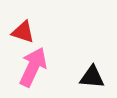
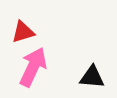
red triangle: rotated 35 degrees counterclockwise
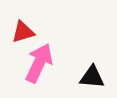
pink arrow: moved 6 px right, 4 px up
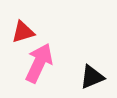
black triangle: rotated 28 degrees counterclockwise
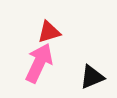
red triangle: moved 26 px right
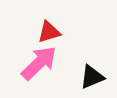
pink arrow: rotated 21 degrees clockwise
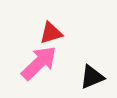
red triangle: moved 2 px right, 1 px down
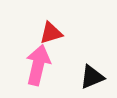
pink arrow: moved 1 px left, 2 px down; rotated 33 degrees counterclockwise
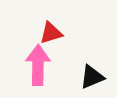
pink arrow: rotated 12 degrees counterclockwise
